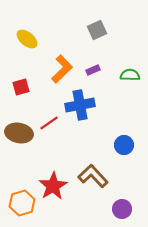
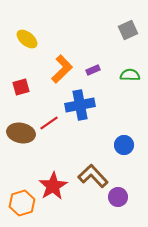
gray square: moved 31 px right
brown ellipse: moved 2 px right
purple circle: moved 4 px left, 12 px up
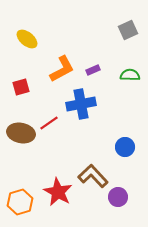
orange L-shape: rotated 16 degrees clockwise
blue cross: moved 1 px right, 1 px up
blue circle: moved 1 px right, 2 px down
red star: moved 5 px right, 6 px down; rotated 12 degrees counterclockwise
orange hexagon: moved 2 px left, 1 px up
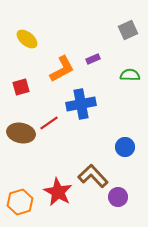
purple rectangle: moved 11 px up
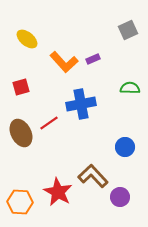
orange L-shape: moved 2 px right, 7 px up; rotated 76 degrees clockwise
green semicircle: moved 13 px down
brown ellipse: rotated 52 degrees clockwise
purple circle: moved 2 px right
orange hexagon: rotated 20 degrees clockwise
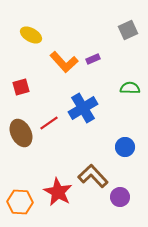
yellow ellipse: moved 4 px right, 4 px up; rotated 10 degrees counterclockwise
blue cross: moved 2 px right, 4 px down; rotated 20 degrees counterclockwise
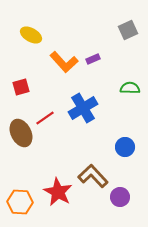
red line: moved 4 px left, 5 px up
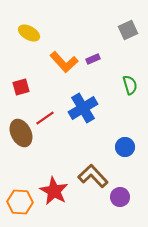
yellow ellipse: moved 2 px left, 2 px up
green semicircle: moved 3 px up; rotated 72 degrees clockwise
red star: moved 4 px left, 1 px up
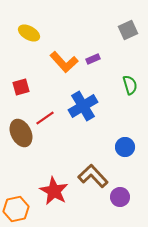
blue cross: moved 2 px up
orange hexagon: moved 4 px left, 7 px down; rotated 15 degrees counterclockwise
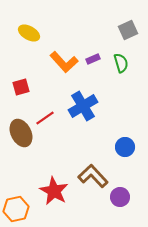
green semicircle: moved 9 px left, 22 px up
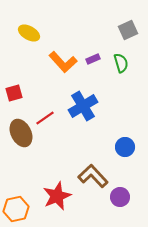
orange L-shape: moved 1 px left
red square: moved 7 px left, 6 px down
red star: moved 3 px right, 5 px down; rotated 20 degrees clockwise
